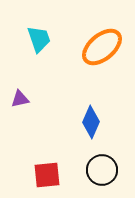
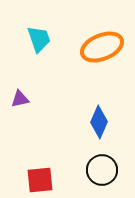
orange ellipse: rotated 18 degrees clockwise
blue diamond: moved 8 px right
red square: moved 7 px left, 5 px down
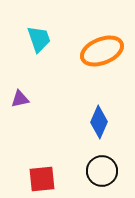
orange ellipse: moved 4 px down
black circle: moved 1 px down
red square: moved 2 px right, 1 px up
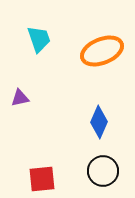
purple triangle: moved 1 px up
black circle: moved 1 px right
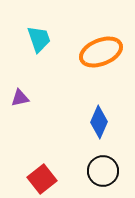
orange ellipse: moved 1 px left, 1 px down
red square: rotated 32 degrees counterclockwise
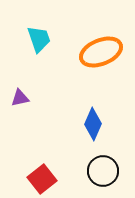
blue diamond: moved 6 px left, 2 px down
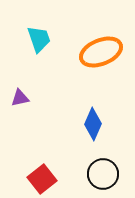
black circle: moved 3 px down
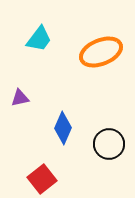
cyan trapezoid: rotated 56 degrees clockwise
blue diamond: moved 30 px left, 4 px down
black circle: moved 6 px right, 30 px up
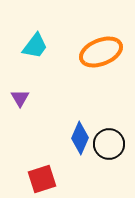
cyan trapezoid: moved 4 px left, 7 px down
purple triangle: rotated 48 degrees counterclockwise
blue diamond: moved 17 px right, 10 px down
red square: rotated 20 degrees clockwise
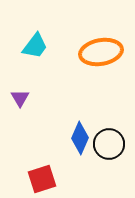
orange ellipse: rotated 12 degrees clockwise
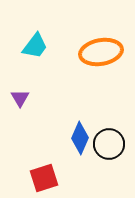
red square: moved 2 px right, 1 px up
